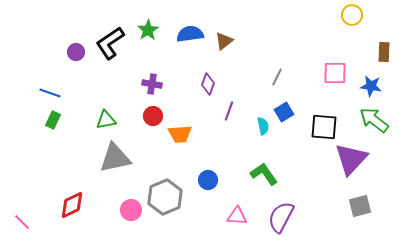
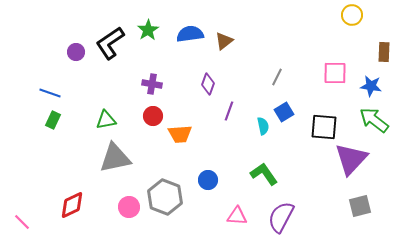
gray hexagon: rotated 16 degrees counterclockwise
pink circle: moved 2 px left, 3 px up
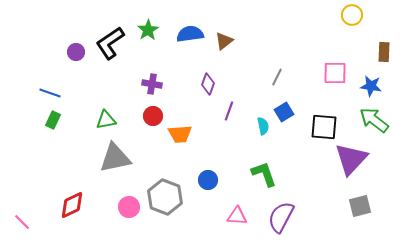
green L-shape: rotated 16 degrees clockwise
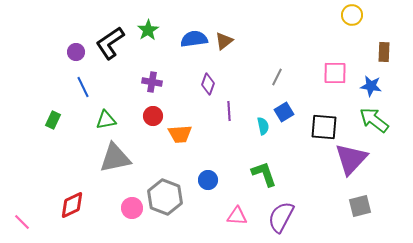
blue semicircle: moved 4 px right, 5 px down
purple cross: moved 2 px up
blue line: moved 33 px right, 6 px up; rotated 45 degrees clockwise
purple line: rotated 24 degrees counterclockwise
pink circle: moved 3 px right, 1 px down
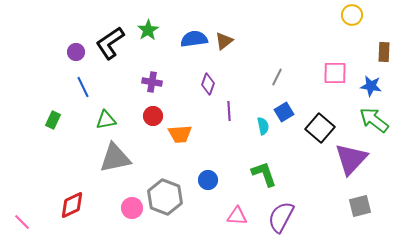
black square: moved 4 px left, 1 px down; rotated 36 degrees clockwise
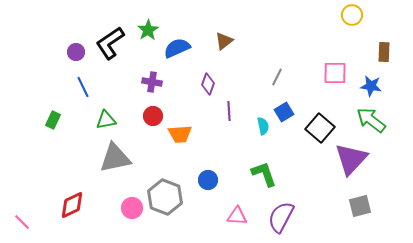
blue semicircle: moved 17 px left, 9 px down; rotated 16 degrees counterclockwise
green arrow: moved 3 px left
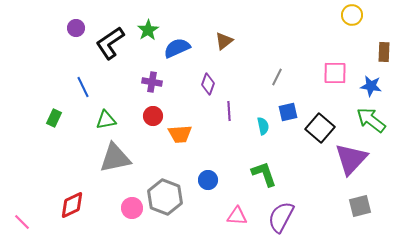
purple circle: moved 24 px up
blue square: moved 4 px right; rotated 18 degrees clockwise
green rectangle: moved 1 px right, 2 px up
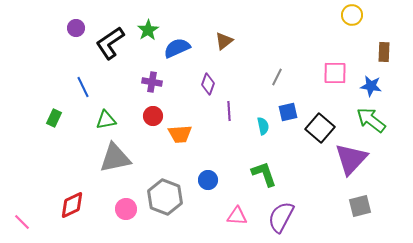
pink circle: moved 6 px left, 1 px down
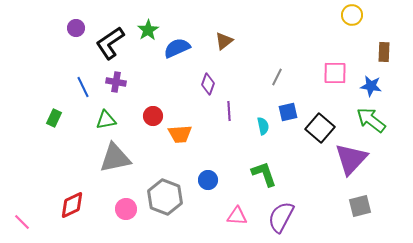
purple cross: moved 36 px left
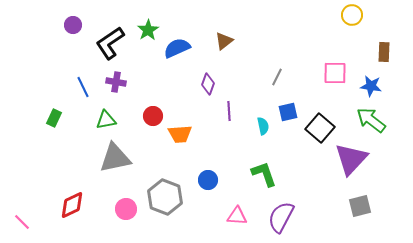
purple circle: moved 3 px left, 3 px up
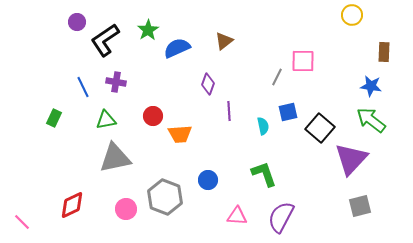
purple circle: moved 4 px right, 3 px up
black L-shape: moved 5 px left, 3 px up
pink square: moved 32 px left, 12 px up
